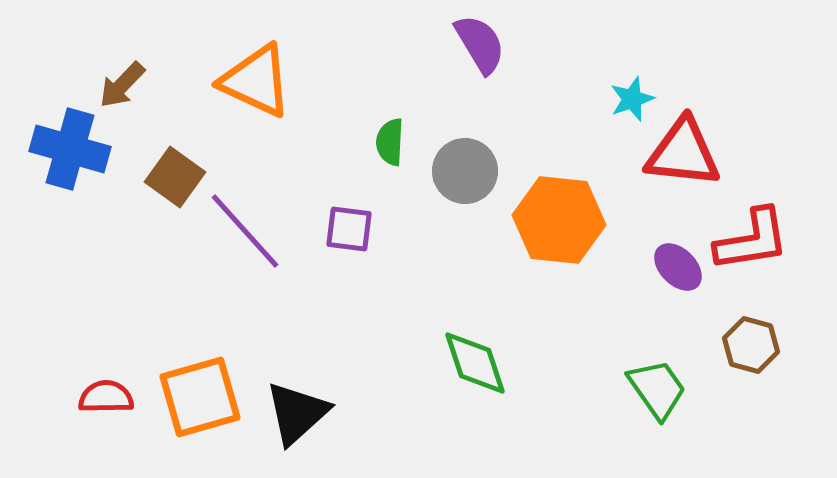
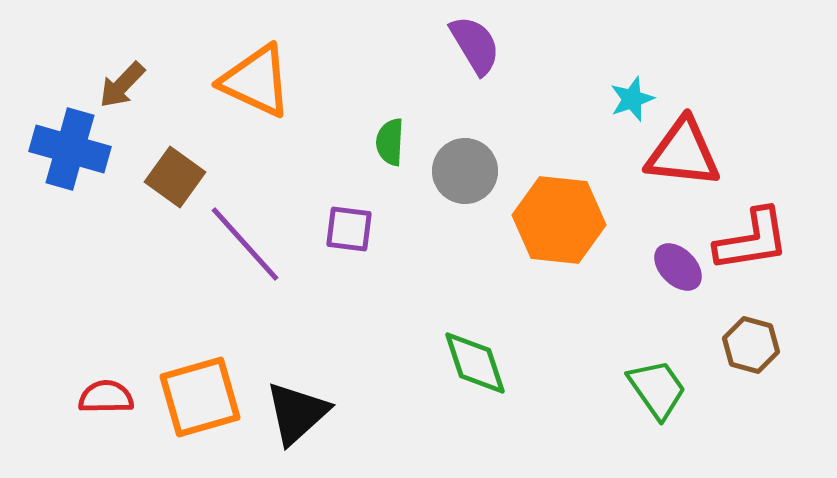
purple semicircle: moved 5 px left, 1 px down
purple line: moved 13 px down
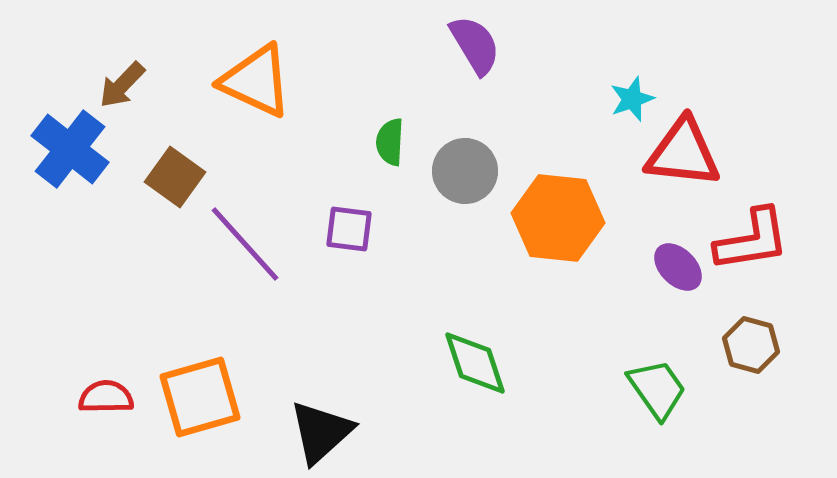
blue cross: rotated 22 degrees clockwise
orange hexagon: moved 1 px left, 2 px up
black triangle: moved 24 px right, 19 px down
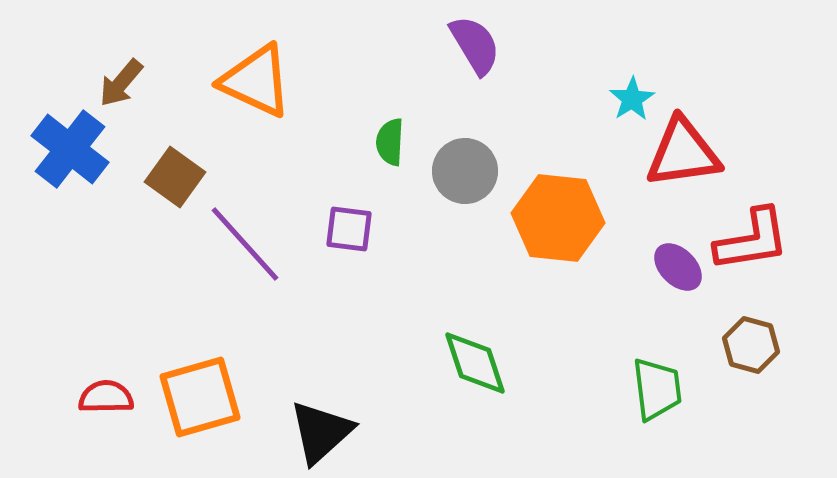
brown arrow: moved 1 px left, 2 px up; rotated 4 degrees counterclockwise
cyan star: rotated 12 degrees counterclockwise
red triangle: rotated 14 degrees counterclockwise
green trapezoid: rotated 28 degrees clockwise
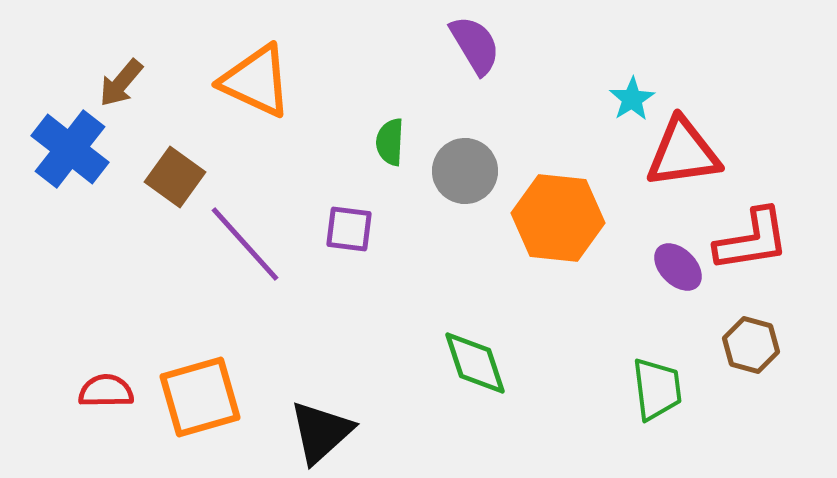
red semicircle: moved 6 px up
